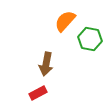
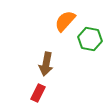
red rectangle: rotated 36 degrees counterclockwise
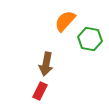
red rectangle: moved 2 px right, 2 px up
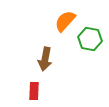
brown arrow: moved 1 px left, 5 px up
red rectangle: moved 6 px left; rotated 24 degrees counterclockwise
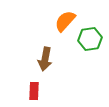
green hexagon: rotated 20 degrees counterclockwise
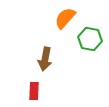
orange semicircle: moved 3 px up
green hexagon: rotated 20 degrees clockwise
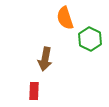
orange semicircle: rotated 60 degrees counterclockwise
green hexagon: rotated 15 degrees clockwise
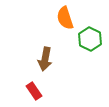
red rectangle: rotated 36 degrees counterclockwise
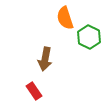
green hexagon: moved 1 px left, 2 px up
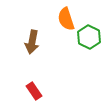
orange semicircle: moved 1 px right, 1 px down
brown arrow: moved 13 px left, 17 px up
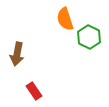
orange semicircle: moved 1 px left
brown arrow: moved 15 px left, 12 px down
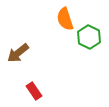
brown arrow: moved 1 px right, 1 px up; rotated 40 degrees clockwise
